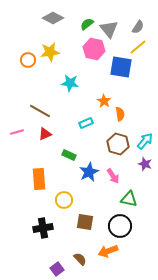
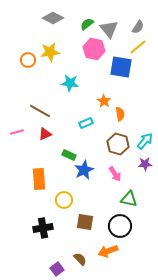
purple star: rotated 24 degrees counterclockwise
blue star: moved 5 px left, 2 px up
pink arrow: moved 2 px right, 2 px up
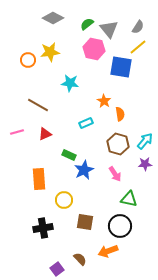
brown line: moved 2 px left, 6 px up
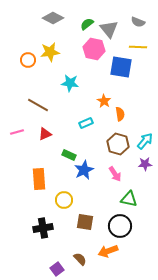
gray semicircle: moved 5 px up; rotated 80 degrees clockwise
yellow line: rotated 42 degrees clockwise
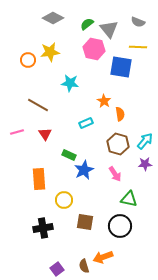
red triangle: rotated 40 degrees counterclockwise
orange arrow: moved 5 px left, 6 px down
brown semicircle: moved 4 px right, 7 px down; rotated 152 degrees counterclockwise
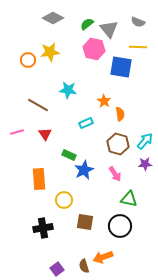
cyan star: moved 2 px left, 7 px down
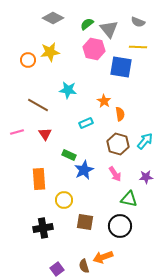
purple star: moved 1 px right, 13 px down
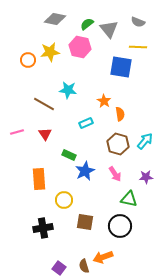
gray diamond: moved 2 px right, 1 px down; rotated 15 degrees counterclockwise
pink hexagon: moved 14 px left, 2 px up
brown line: moved 6 px right, 1 px up
blue star: moved 1 px right, 1 px down
purple square: moved 2 px right, 1 px up; rotated 16 degrees counterclockwise
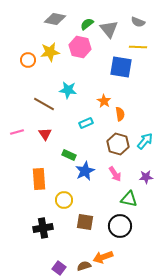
brown semicircle: rotated 88 degrees clockwise
